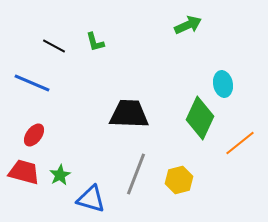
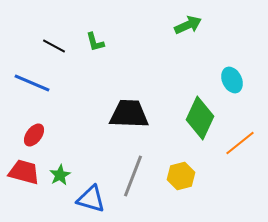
cyan ellipse: moved 9 px right, 4 px up; rotated 15 degrees counterclockwise
gray line: moved 3 px left, 2 px down
yellow hexagon: moved 2 px right, 4 px up
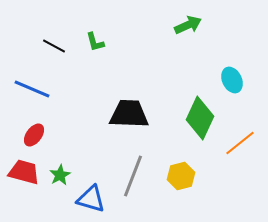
blue line: moved 6 px down
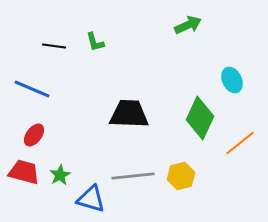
black line: rotated 20 degrees counterclockwise
gray line: rotated 63 degrees clockwise
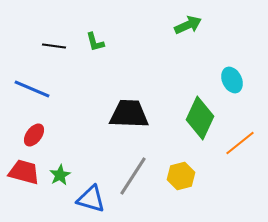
gray line: rotated 51 degrees counterclockwise
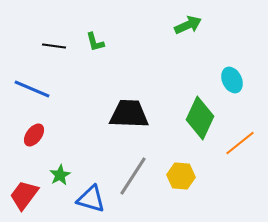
red trapezoid: moved 23 px down; rotated 68 degrees counterclockwise
yellow hexagon: rotated 20 degrees clockwise
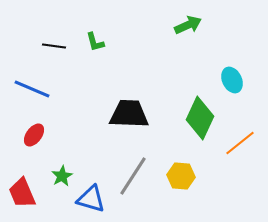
green star: moved 2 px right, 1 px down
red trapezoid: moved 2 px left, 2 px up; rotated 60 degrees counterclockwise
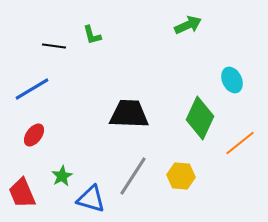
green L-shape: moved 3 px left, 7 px up
blue line: rotated 54 degrees counterclockwise
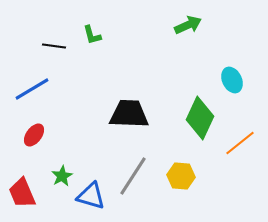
blue triangle: moved 3 px up
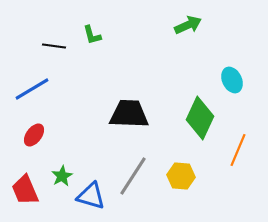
orange line: moved 2 px left, 7 px down; rotated 28 degrees counterclockwise
red trapezoid: moved 3 px right, 3 px up
